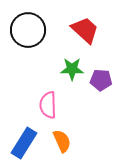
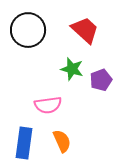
green star: rotated 15 degrees clockwise
purple pentagon: rotated 25 degrees counterclockwise
pink semicircle: rotated 96 degrees counterclockwise
blue rectangle: rotated 24 degrees counterclockwise
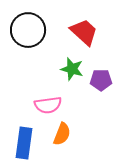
red trapezoid: moved 1 px left, 2 px down
purple pentagon: rotated 20 degrees clockwise
orange semicircle: moved 7 px up; rotated 45 degrees clockwise
